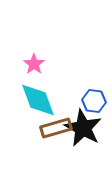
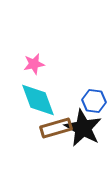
pink star: rotated 25 degrees clockwise
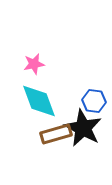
cyan diamond: moved 1 px right, 1 px down
brown rectangle: moved 6 px down
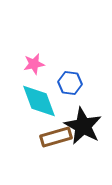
blue hexagon: moved 24 px left, 18 px up
black star: moved 2 px up
brown rectangle: moved 3 px down
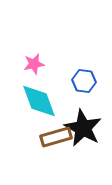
blue hexagon: moved 14 px right, 2 px up
black star: moved 2 px down
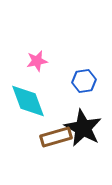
pink star: moved 3 px right, 3 px up
blue hexagon: rotated 15 degrees counterclockwise
cyan diamond: moved 11 px left
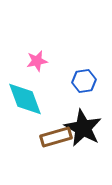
cyan diamond: moved 3 px left, 2 px up
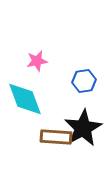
black star: rotated 15 degrees clockwise
brown rectangle: rotated 20 degrees clockwise
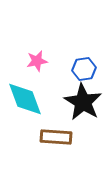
blue hexagon: moved 12 px up
black star: moved 26 px up; rotated 12 degrees counterclockwise
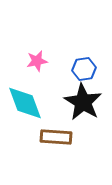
cyan diamond: moved 4 px down
